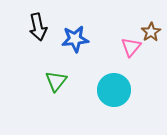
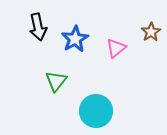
blue star: rotated 24 degrees counterclockwise
pink triangle: moved 15 px left, 1 px down; rotated 10 degrees clockwise
cyan circle: moved 18 px left, 21 px down
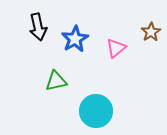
green triangle: rotated 40 degrees clockwise
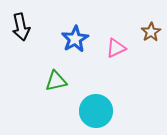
black arrow: moved 17 px left
pink triangle: rotated 15 degrees clockwise
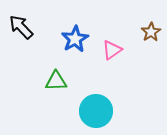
black arrow: rotated 148 degrees clockwise
pink triangle: moved 4 px left, 2 px down; rotated 10 degrees counterclockwise
green triangle: rotated 10 degrees clockwise
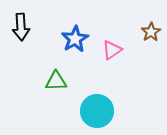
black arrow: rotated 140 degrees counterclockwise
cyan circle: moved 1 px right
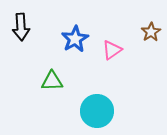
green triangle: moved 4 px left
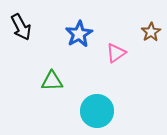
black arrow: rotated 24 degrees counterclockwise
blue star: moved 4 px right, 5 px up
pink triangle: moved 4 px right, 3 px down
